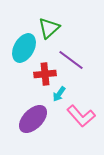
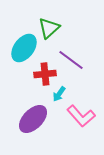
cyan ellipse: rotated 8 degrees clockwise
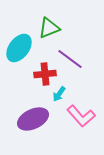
green triangle: rotated 20 degrees clockwise
cyan ellipse: moved 5 px left
purple line: moved 1 px left, 1 px up
purple ellipse: rotated 20 degrees clockwise
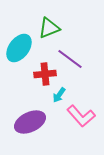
cyan arrow: moved 1 px down
purple ellipse: moved 3 px left, 3 px down
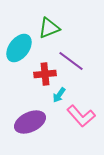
purple line: moved 1 px right, 2 px down
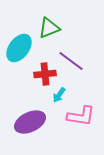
pink L-shape: rotated 40 degrees counterclockwise
